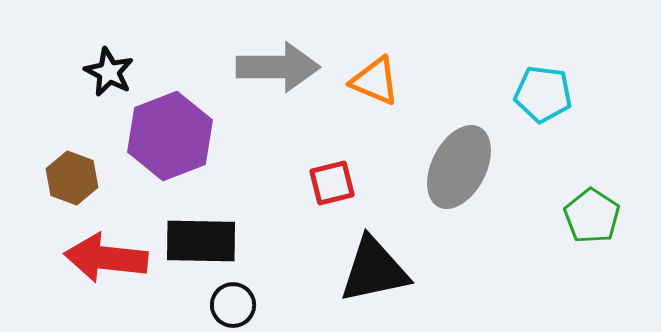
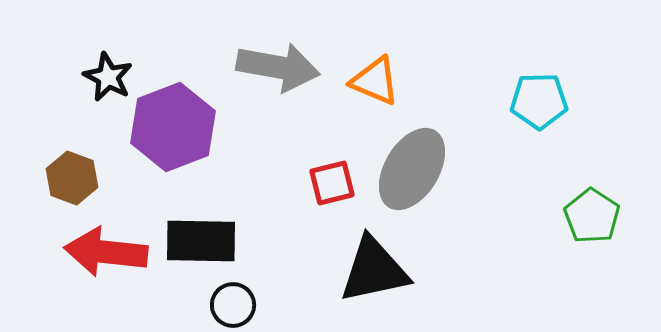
gray arrow: rotated 10 degrees clockwise
black star: moved 1 px left, 5 px down
cyan pentagon: moved 4 px left, 7 px down; rotated 8 degrees counterclockwise
purple hexagon: moved 3 px right, 9 px up
gray ellipse: moved 47 px left, 2 px down; rotated 4 degrees clockwise
red arrow: moved 6 px up
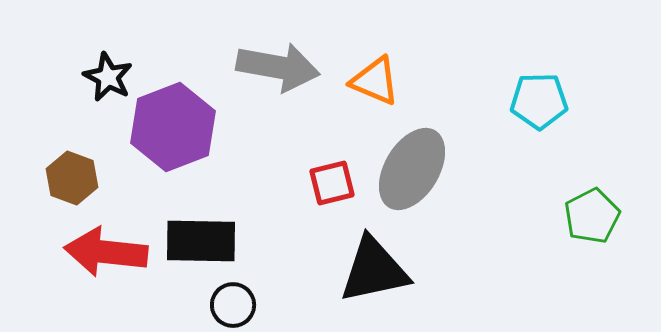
green pentagon: rotated 12 degrees clockwise
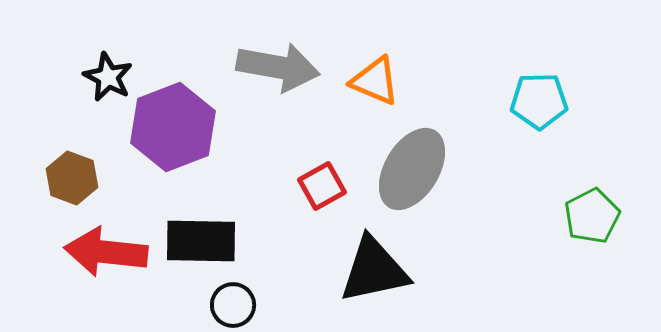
red square: moved 10 px left, 3 px down; rotated 15 degrees counterclockwise
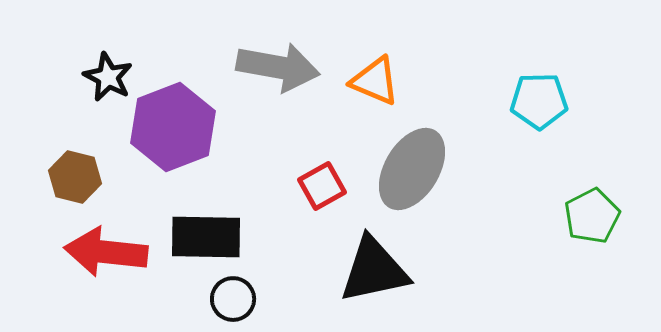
brown hexagon: moved 3 px right, 1 px up; rotated 6 degrees counterclockwise
black rectangle: moved 5 px right, 4 px up
black circle: moved 6 px up
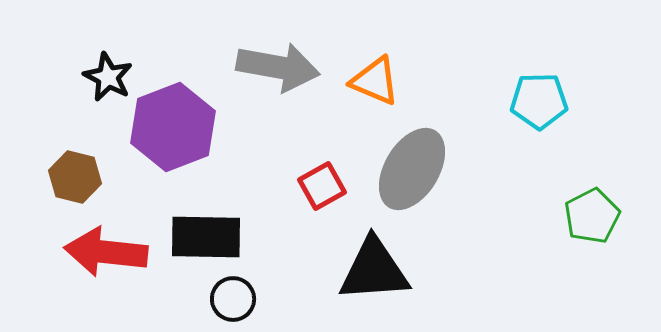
black triangle: rotated 8 degrees clockwise
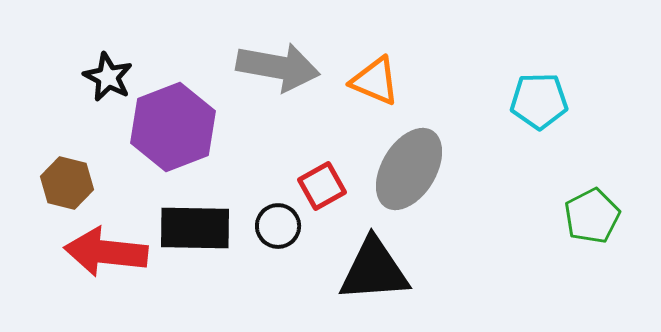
gray ellipse: moved 3 px left
brown hexagon: moved 8 px left, 6 px down
black rectangle: moved 11 px left, 9 px up
black circle: moved 45 px right, 73 px up
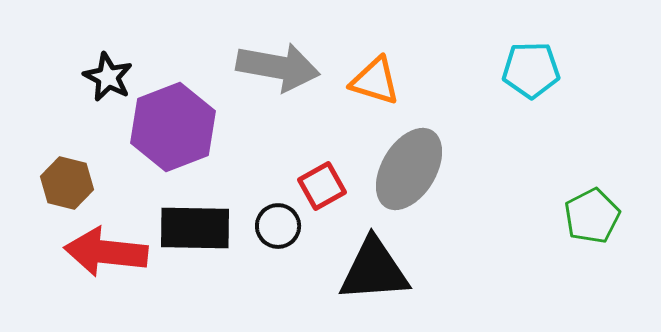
orange triangle: rotated 6 degrees counterclockwise
cyan pentagon: moved 8 px left, 31 px up
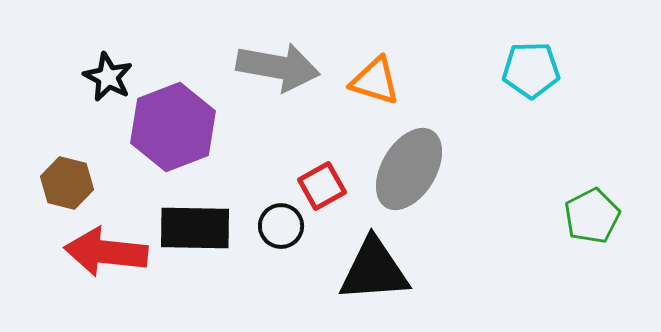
black circle: moved 3 px right
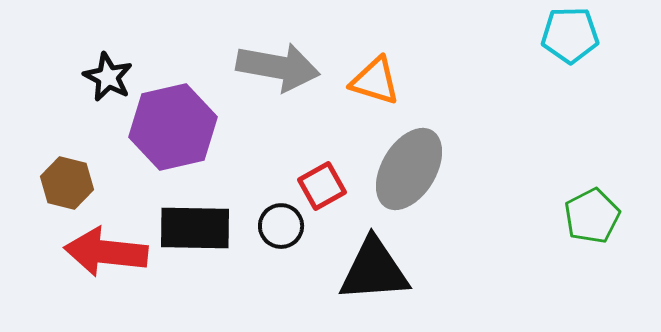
cyan pentagon: moved 39 px right, 35 px up
purple hexagon: rotated 8 degrees clockwise
